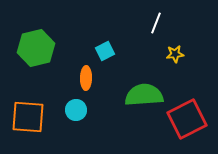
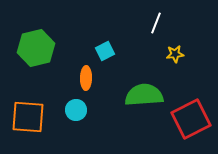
red square: moved 4 px right
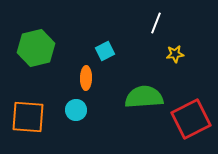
green semicircle: moved 2 px down
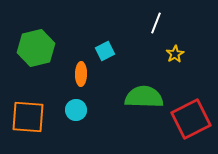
yellow star: rotated 24 degrees counterclockwise
orange ellipse: moved 5 px left, 4 px up
green semicircle: rotated 6 degrees clockwise
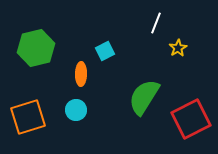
yellow star: moved 3 px right, 6 px up
green semicircle: rotated 60 degrees counterclockwise
orange square: rotated 21 degrees counterclockwise
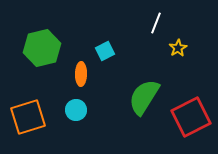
green hexagon: moved 6 px right
red square: moved 2 px up
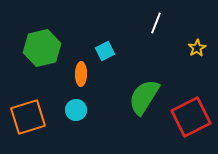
yellow star: moved 19 px right
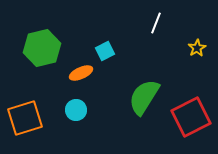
orange ellipse: moved 1 px up; rotated 65 degrees clockwise
orange square: moved 3 px left, 1 px down
